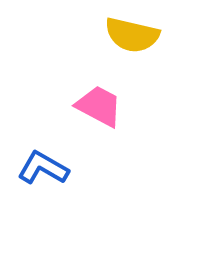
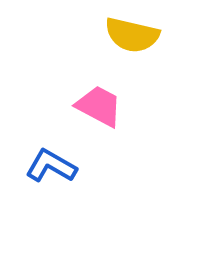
blue L-shape: moved 8 px right, 2 px up
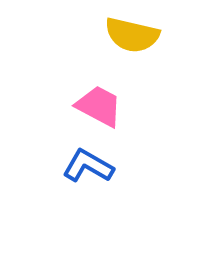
blue L-shape: moved 37 px right
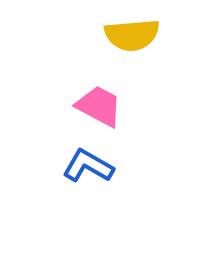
yellow semicircle: rotated 18 degrees counterclockwise
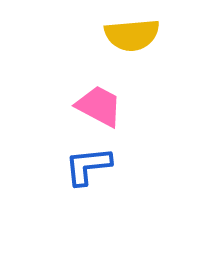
blue L-shape: rotated 36 degrees counterclockwise
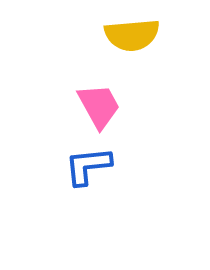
pink trapezoid: rotated 33 degrees clockwise
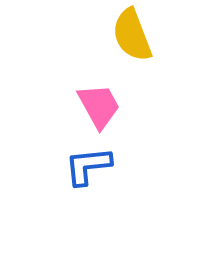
yellow semicircle: rotated 74 degrees clockwise
